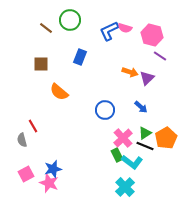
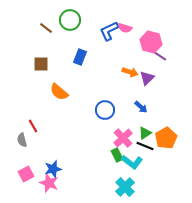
pink hexagon: moved 1 px left, 7 px down
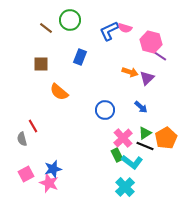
gray semicircle: moved 1 px up
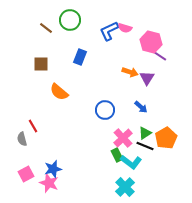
purple triangle: rotated 14 degrees counterclockwise
cyan L-shape: moved 1 px left
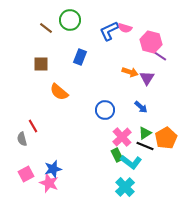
pink cross: moved 1 px left, 1 px up
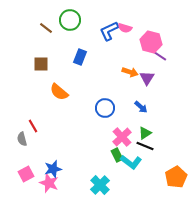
blue circle: moved 2 px up
orange pentagon: moved 10 px right, 39 px down
cyan cross: moved 25 px left, 2 px up
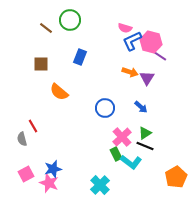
blue L-shape: moved 23 px right, 10 px down
green rectangle: moved 1 px left, 1 px up
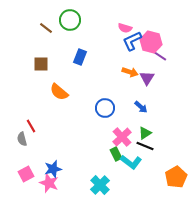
red line: moved 2 px left
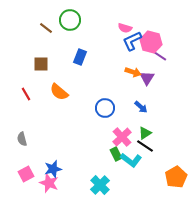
orange arrow: moved 3 px right
red line: moved 5 px left, 32 px up
black line: rotated 12 degrees clockwise
cyan L-shape: moved 2 px up
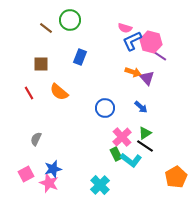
purple triangle: rotated 14 degrees counterclockwise
red line: moved 3 px right, 1 px up
gray semicircle: moved 14 px right; rotated 40 degrees clockwise
